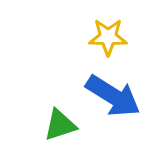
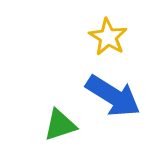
yellow star: rotated 30 degrees clockwise
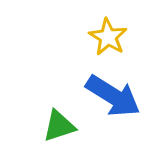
green triangle: moved 1 px left, 1 px down
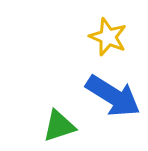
yellow star: rotated 9 degrees counterclockwise
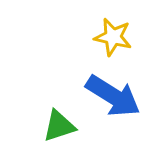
yellow star: moved 5 px right; rotated 9 degrees counterclockwise
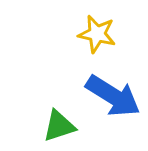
yellow star: moved 16 px left, 3 px up
